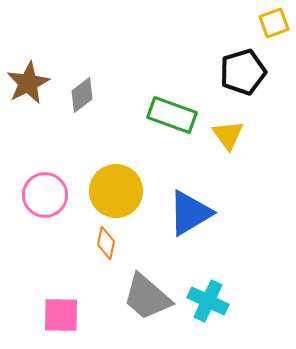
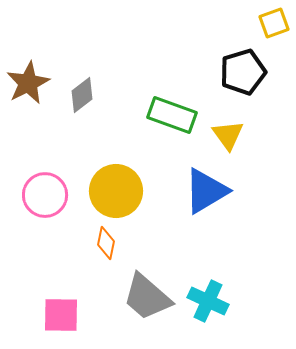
blue triangle: moved 16 px right, 22 px up
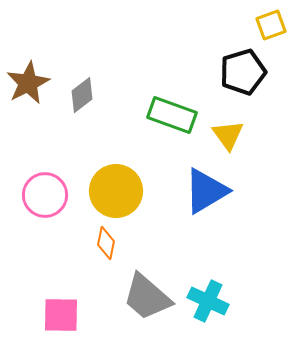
yellow square: moved 3 px left, 2 px down
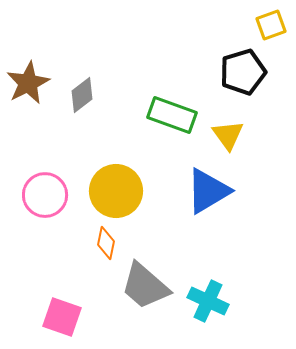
blue triangle: moved 2 px right
gray trapezoid: moved 2 px left, 11 px up
pink square: moved 1 px right, 2 px down; rotated 18 degrees clockwise
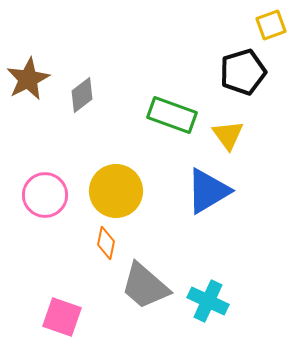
brown star: moved 4 px up
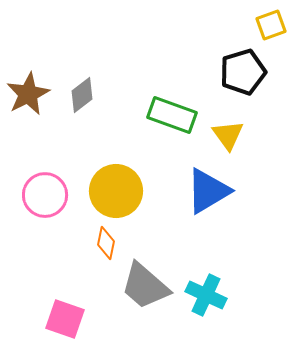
brown star: moved 15 px down
cyan cross: moved 2 px left, 6 px up
pink square: moved 3 px right, 2 px down
